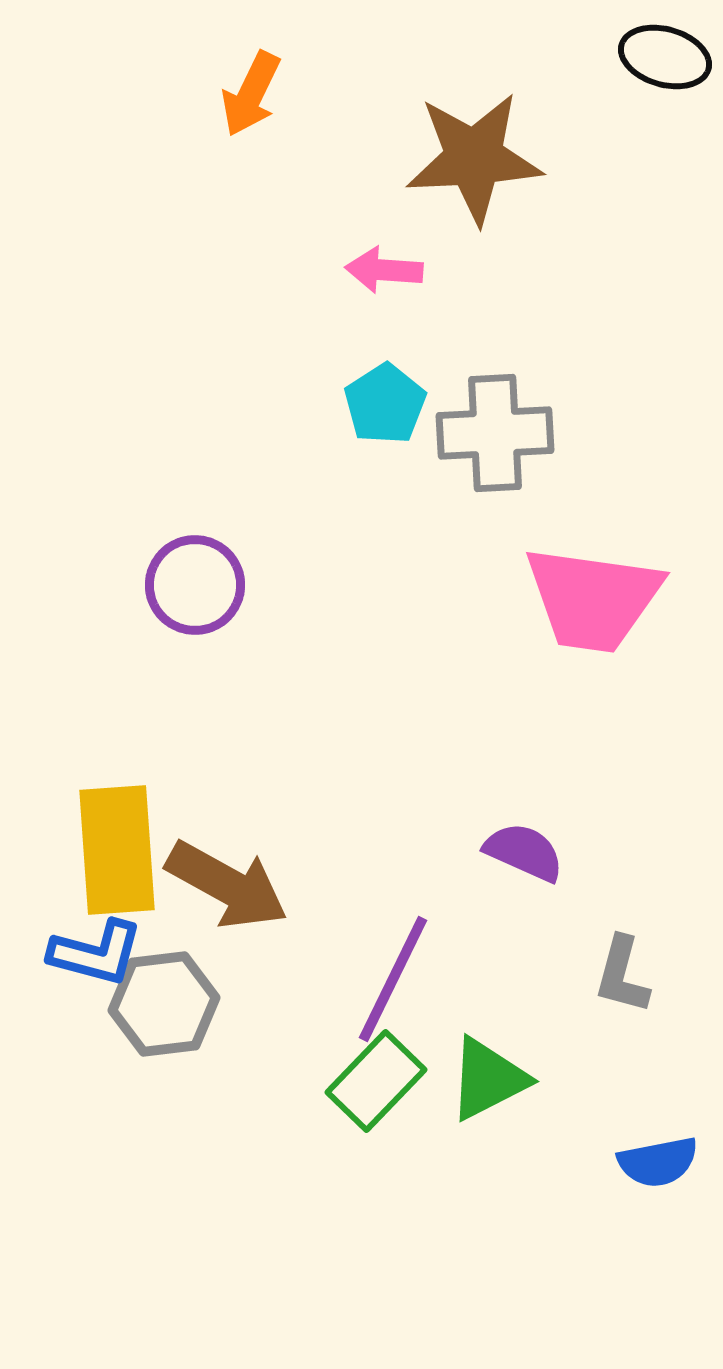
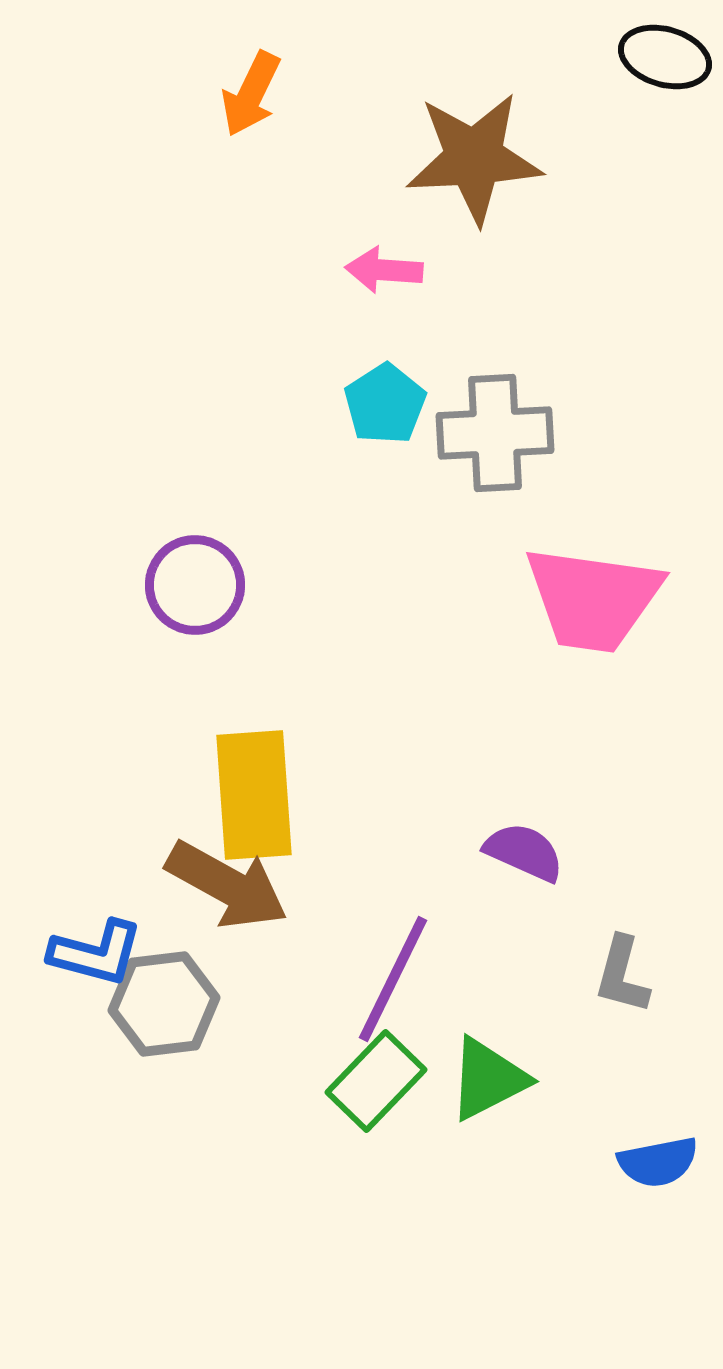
yellow rectangle: moved 137 px right, 55 px up
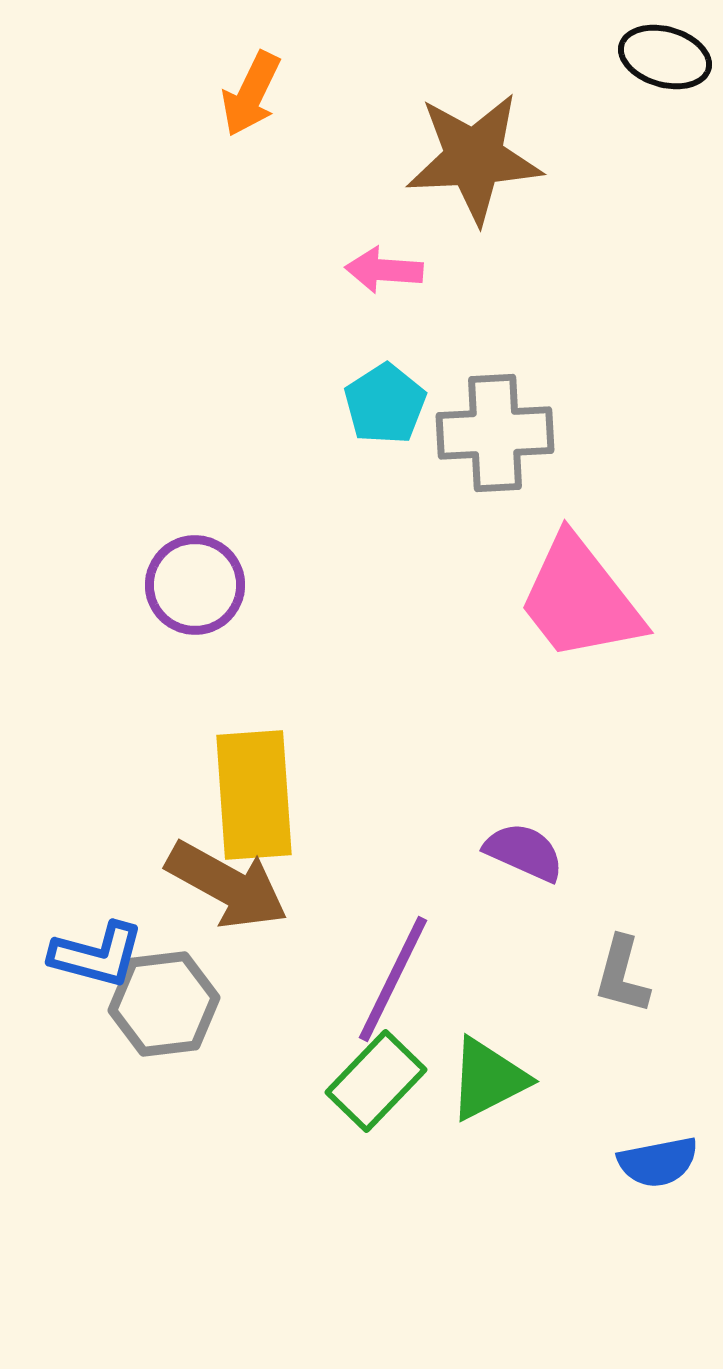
pink trapezoid: moved 13 px left; rotated 44 degrees clockwise
blue L-shape: moved 1 px right, 2 px down
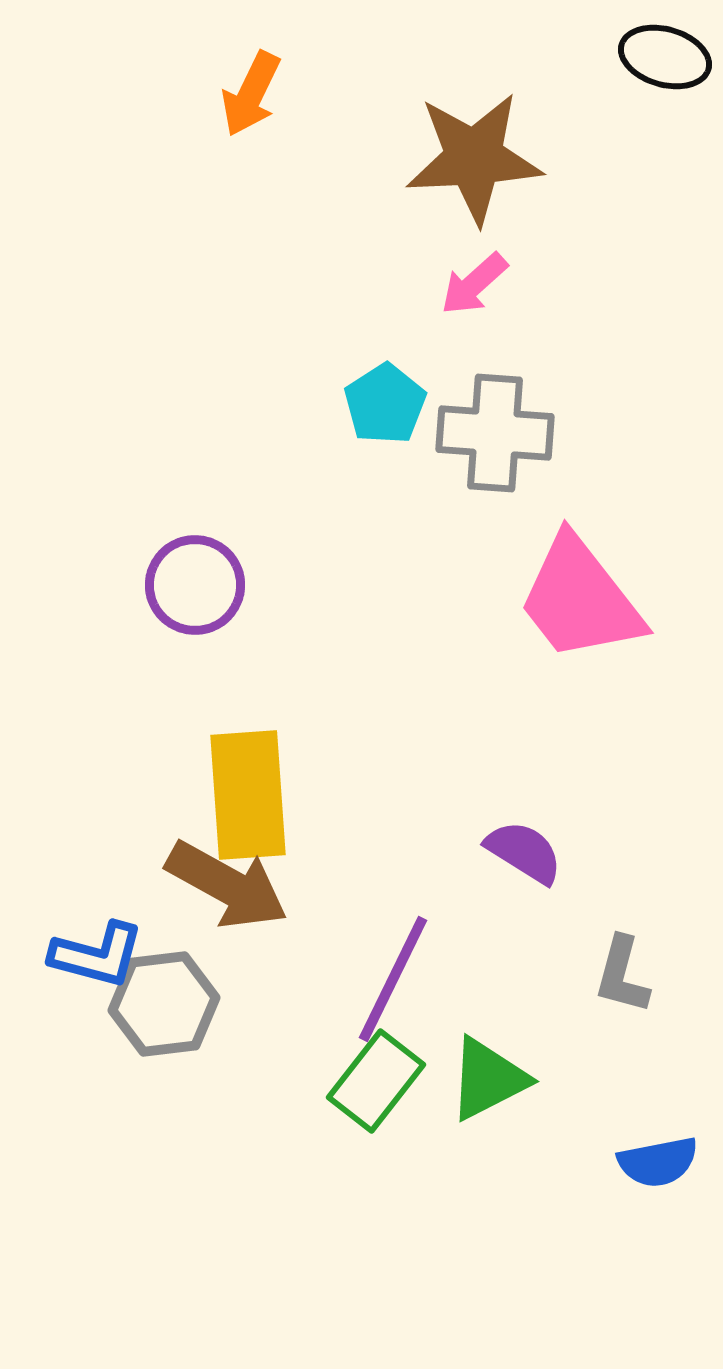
pink arrow: moved 90 px right, 14 px down; rotated 46 degrees counterclockwise
gray cross: rotated 7 degrees clockwise
yellow rectangle: moved 6 px left
purple semicircle: rotated 8 degrees clockwise
green rectangle: rotated 6 degrees counterclockwise
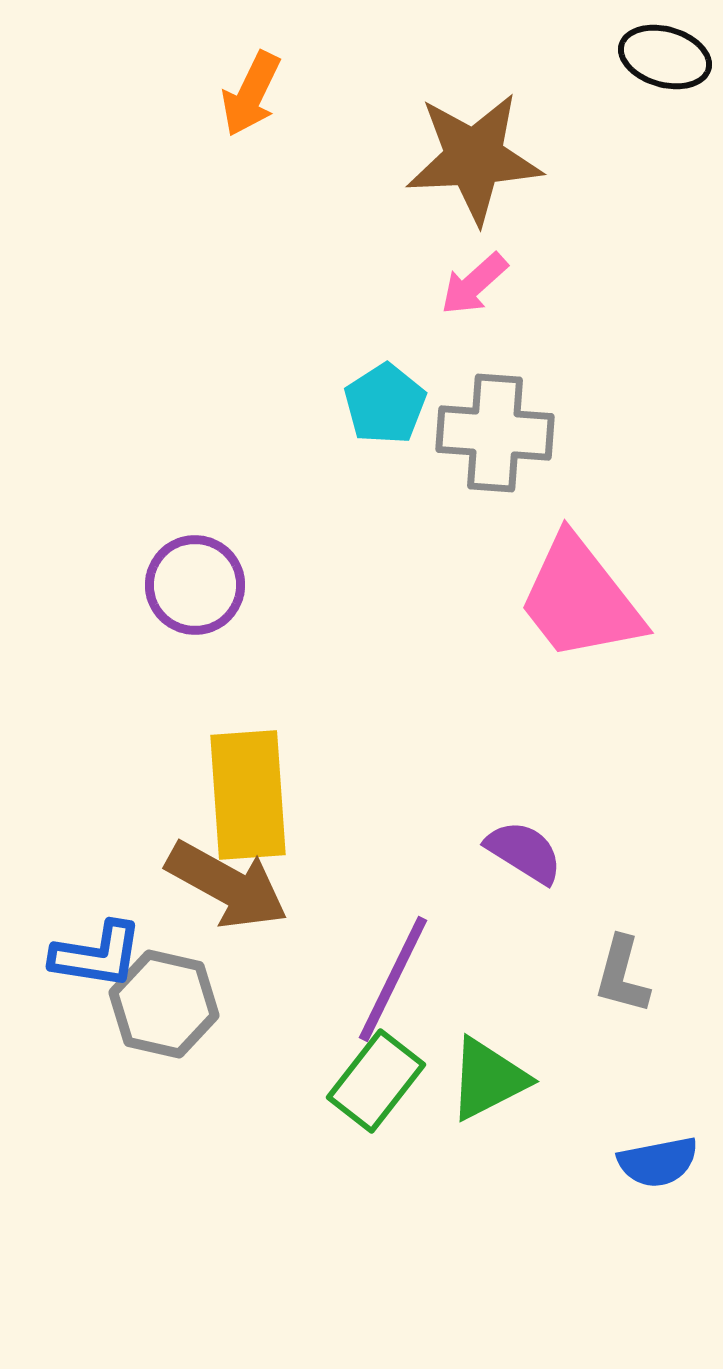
blue L-shape: rotated 6 degrees counterclockwise
gray hexagon: rotated 20 degrees clockwise
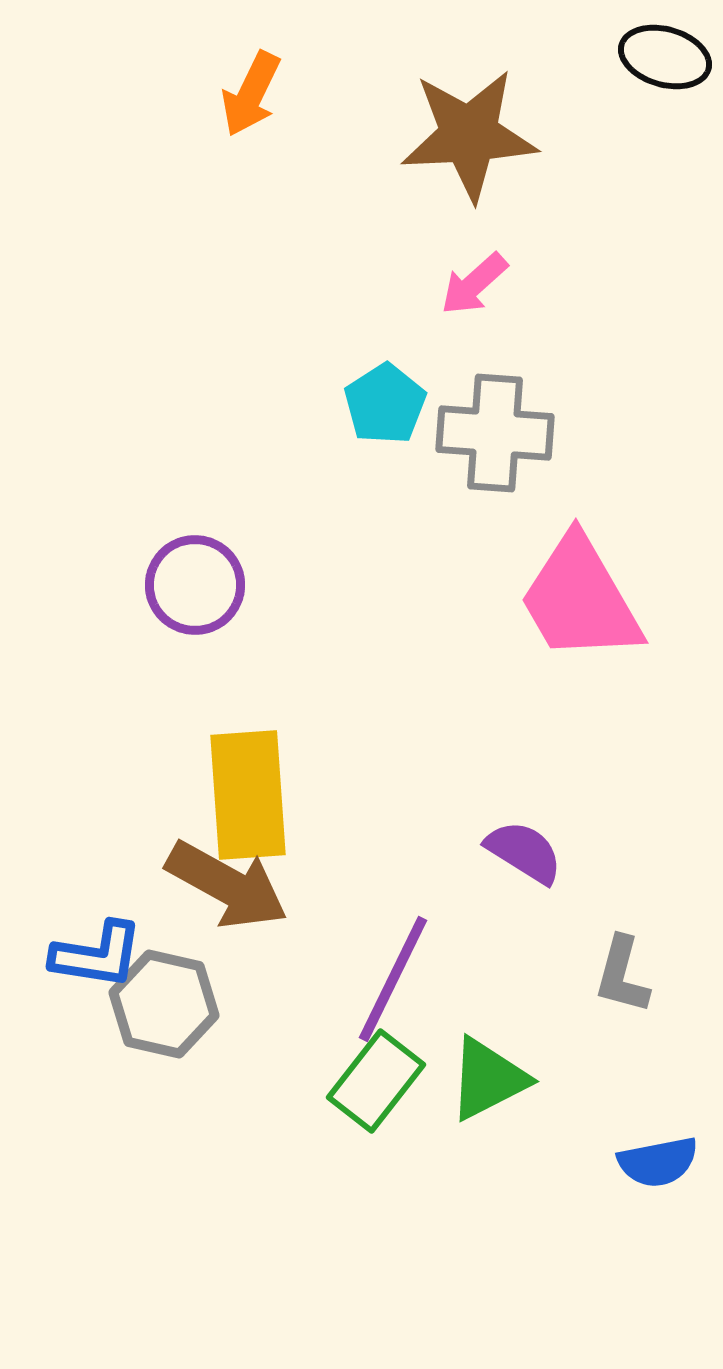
brown star: moved 5 px left, 23 px up
pink trapezoid: rotated 8 degrees clockwise
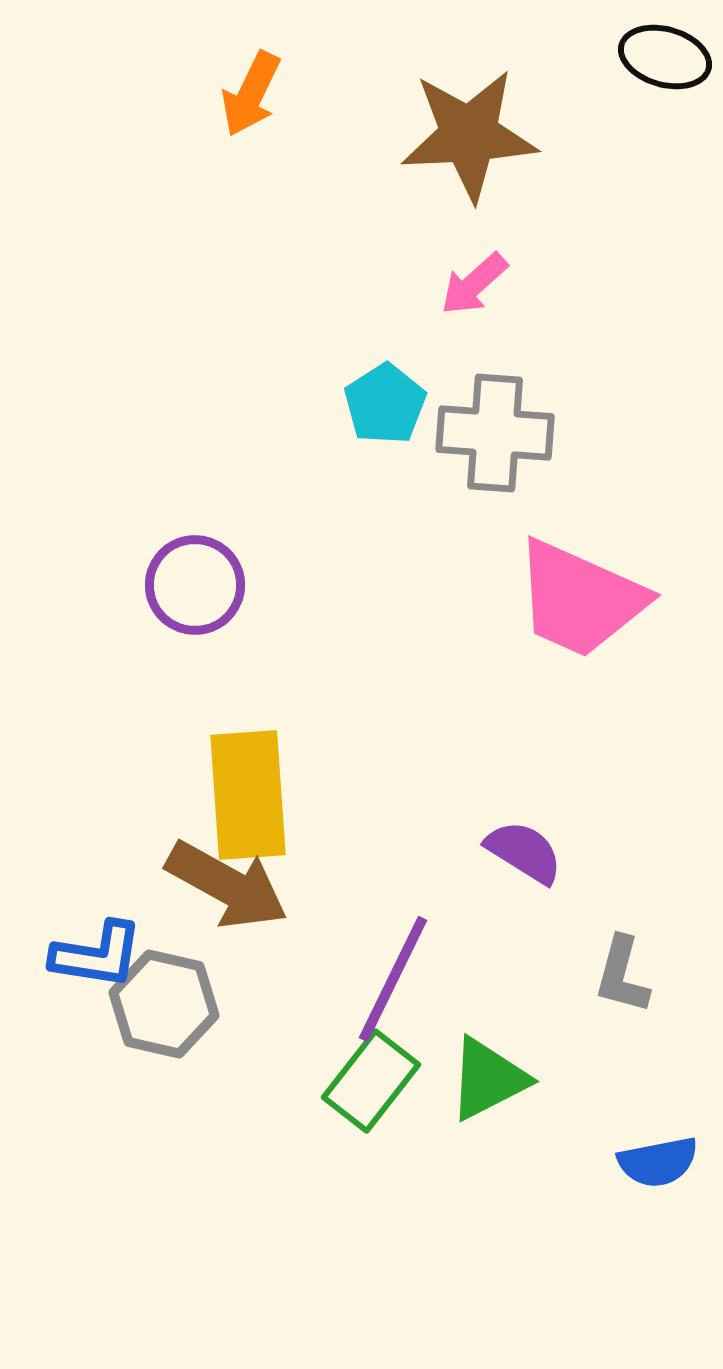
pink trapezoid: rotated 36 degrees counterclockwise
green rectangle: moved 5 px left
